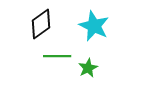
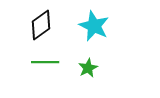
black diamond: moved 1 px down
green line: moved 12 px left, 6 px down
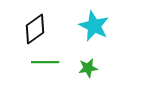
black diamond: moved 6 px left, 4 px down
green star: rotated 18 degrees clockwise
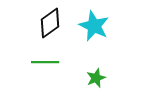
black diamond: moved 15 px right, 6 px up
green star: moved 8 px right, 10 px down; rotated 12 degrees counterclockwise
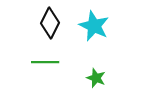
black diamond: rotated 28 degrees counterclockwise
green star: rotated 30 degrees counterclockwise
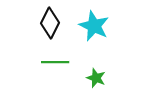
green line: moved 10 px right
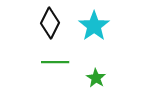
cyan star: rotated 12 degrees clockwise
green star: rotated 12 degrees clockwise
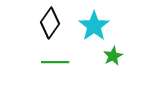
black diamond: rotated 8 degrees clockwise
green star: moved 17 px right, 22 px up; rotated 12 degrees clockwise
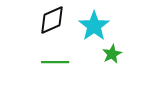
black diamond: moved 2 px right, 3 px up; rotated 32 degrees clockwise
green star: moved 1 px left, 2 px up
